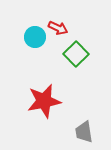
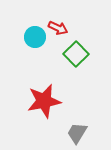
gray trapezoid: moved 7 px left, 1 px down; rotated 40 degrees clockwise
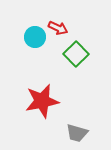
red star: moved 2 px left
gray trapezoid: rotated 105 degrees counterclockwise
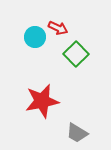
gray trapezoid: rotated 15 degrees clockwise
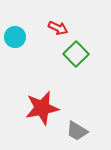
cyan circle: moved 20 px left
red star: moved 7 px down
gray trapezoid: moved 2 px up
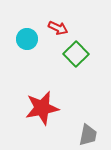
cyan circle: moved 12 px right, 2 px down
gray trapezoid: moved 11 px right, 4 px down; rotated 110 degrees counterclockwise
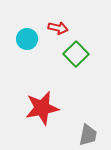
red arrow: rotated 12 degrees counterclockwise
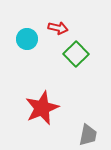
red star: rotated 12 degrees counterclockwise
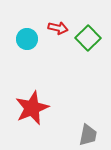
green square: moved 12 px right, 16 px up
red star: moved 10 px left
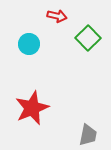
red arrow: moved 1 px left, 12 px up
cyan circle: moved 2 px right, 5 px down
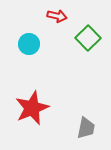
gray trapezoid: moved 2 px left, 7 px up
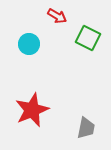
red arrow: rotated 18 degrees clockwise
green square: rotated 20 degrees counterclockwise
red star: moved 2 px down
